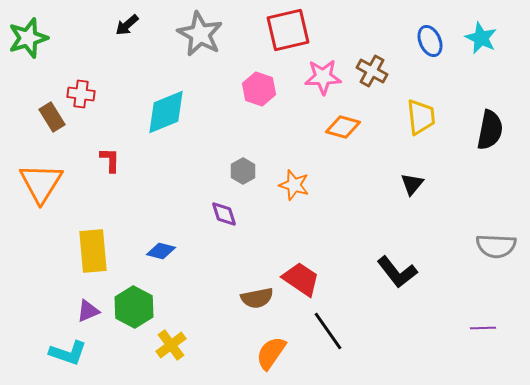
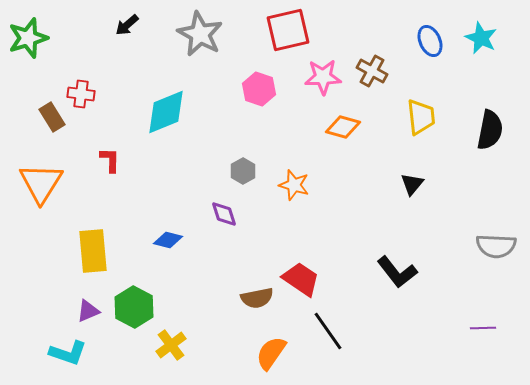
blue diamond: moved 7 px right, 11 px up
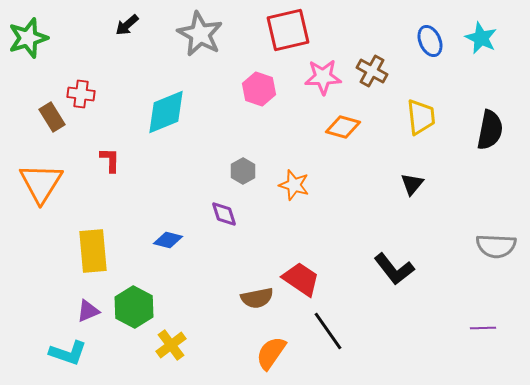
black L-shape: moved 3 px left, 3 px up
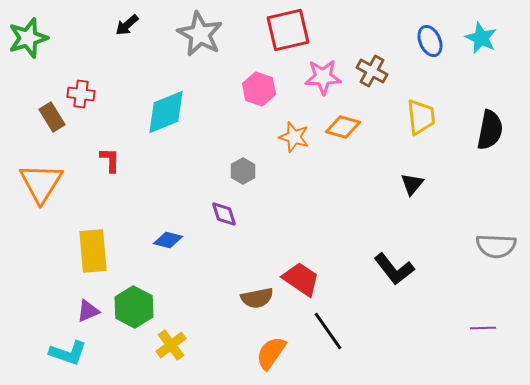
orange star: moved 48 px up
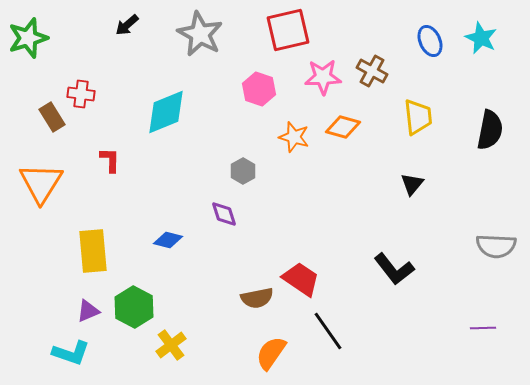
yellow trapezoid: moved 3 px left
cyan L-shape: moved 3 px right
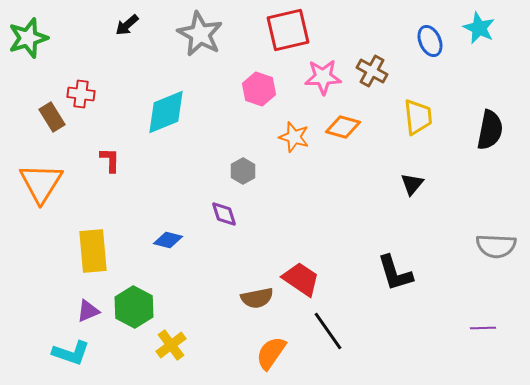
cyan star: moved 2 px left, 10 px up
black L-shape: moved 1 px right, 4 px down; rotated 21 degrees clockwise
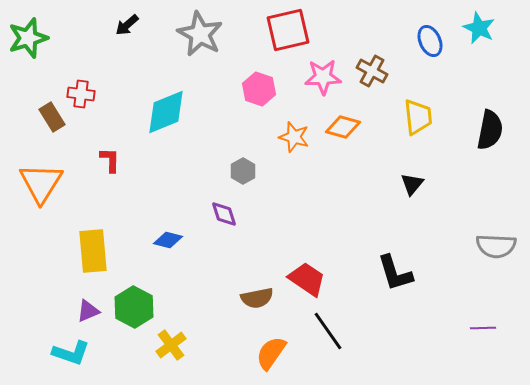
red trapezoid: moved 6 px right
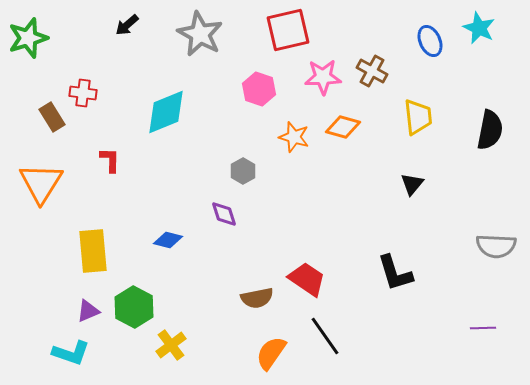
red cross: moved 2 px right, 1 px up
black line: moved 3 px left, 5 px down
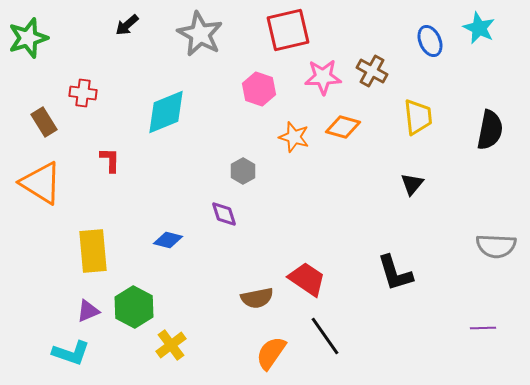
brown rectangle: moved 8 px left, 5 px down
orange triangle: rotated 30 degrees counterclockwise
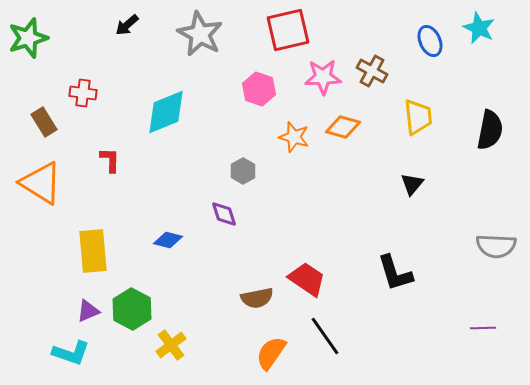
green hexagon: moved 2 px left, 2 px down
